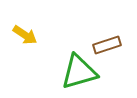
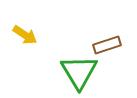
green triangle: rotated 45 degrees counterclockwise
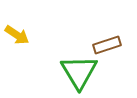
yellow arrow: moved 8 px left
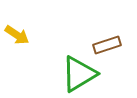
green triangle: moved 2 px down; rotated 30 degrees clockwise
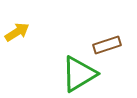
yellow arrow: moved 3 px up; rotated 65 degrees counterclockwise
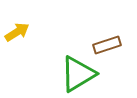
green triangle: moved 1 px left
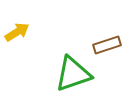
green triangle: moved 5 px left; rotated 12 degrees clockwise
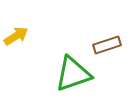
yellow arrow: moved 1 px left, 4 px down
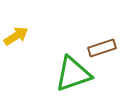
brown rectangle: moved 5 px left, 3 px down
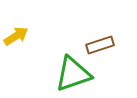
brown rectangle: moved 2 px left, 3 px up
